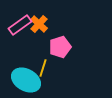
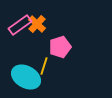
orange cross: moved 2 px left
yellow line: moved 1 px right, 2 px up
cyan ellipse: moved 3 px up
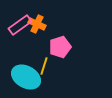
orange cross: rotated 18 degrees counterclockwise
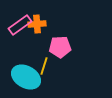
orange cross: rotated 30 degrees counterclockwise
pink pentagon: rotated 15 degrees clockwise
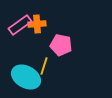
pink pentagon: moved 1 px right, 2 px up; rotated 15 degrees clockwise
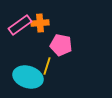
orange cross: moved 3 px right, 1 px up
yellow line: moved 3 px right
cyan ellipse: moved 2 px right; rotated 12 degrees counterclockwise
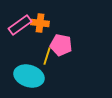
orange cross: rotated 12 degrees clockwise
yellow line: moved 10 px up
cyan ellipse: moved 1 px right, 1 px up
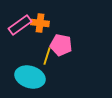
cyan ellipse: moved 1 px right, 1 px down
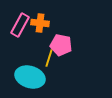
pink rectangle: rotated 25 degrees counterclockwise
yellow line: moved 2 px right, 2 px down
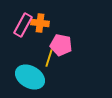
pink rectangle: moved 3 px right
cyan ellipse: rotated 12 degrees clockwise
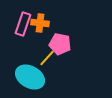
pink rectangle: moved 1 px up; rotated 10 degrees counterclockwise
pink pentagon: moved 1 px left, 1 px up
yellow line: moved 2 px left; rotated 24 degrees clockwise
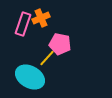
orange cross: moved 1 px right, 5 px up; rotated 30 degrees counterclockwise
